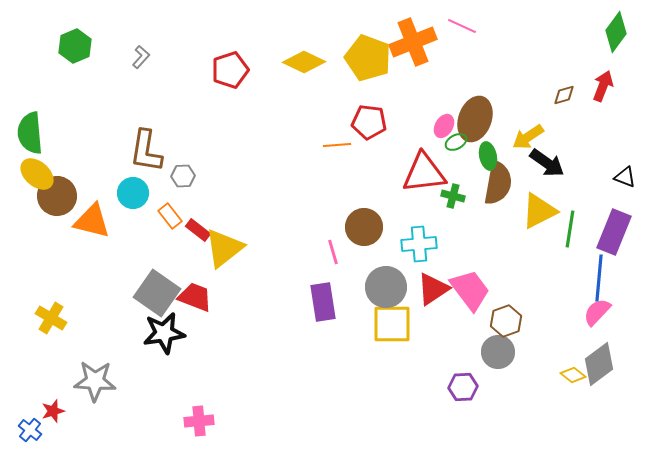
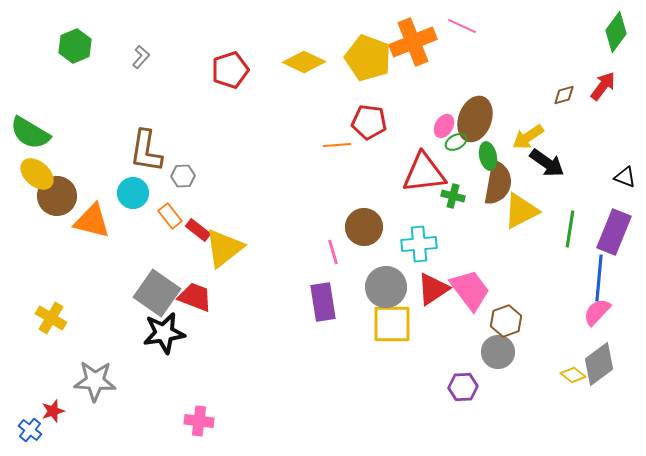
red arrow at (603, 86): rotated 16 degrees clockwise
green semicircle at (30, 133): rotated 54 degrees counterclockwise
yellow triangle at (539, 211): moved 18 px left
pink cross at (199, 421): rotated 12 degrees clockwise
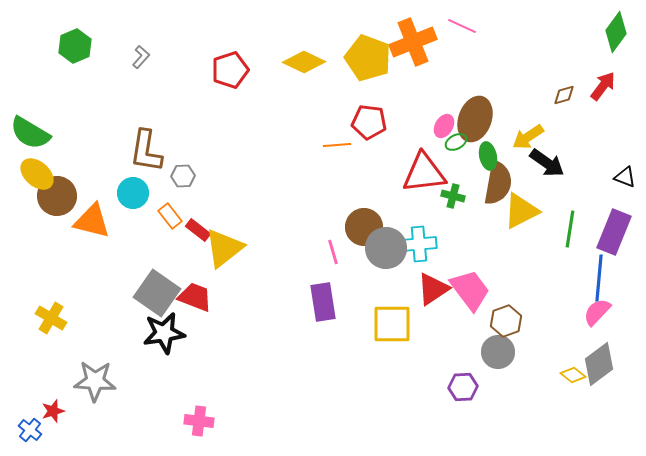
gray circle at (386, 287): moved 39 px up
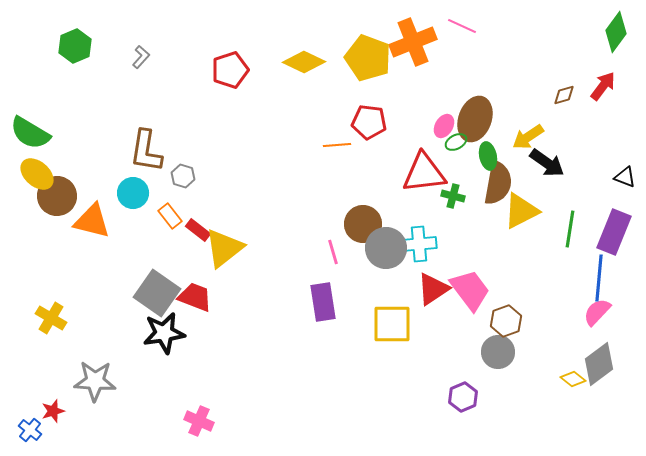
gray hexagon at (183, 176): rotated 20 degrees clockwise
brown circle at (364, 227): moved 1 px left, 3 px up
yellow diamond at (573, 375): moved 4 px down
purple hexagon at (463, 387): moved 10 px down; rotated 20 degrees counterclockwise
pink cross at (199, 421): rotated 16 degrees clockwise
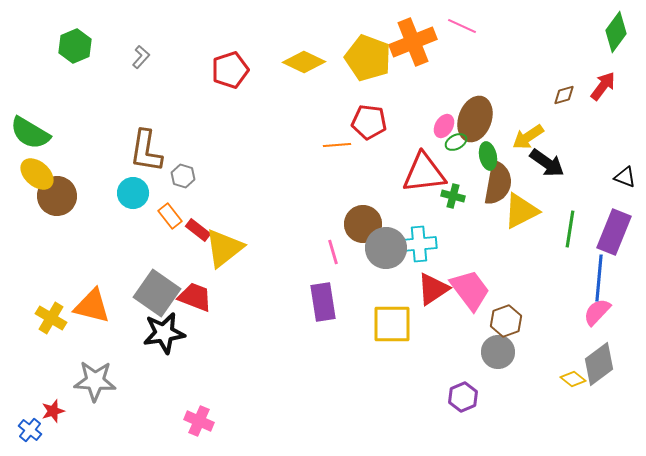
orange triangle at (92, 221): moved 85 px down
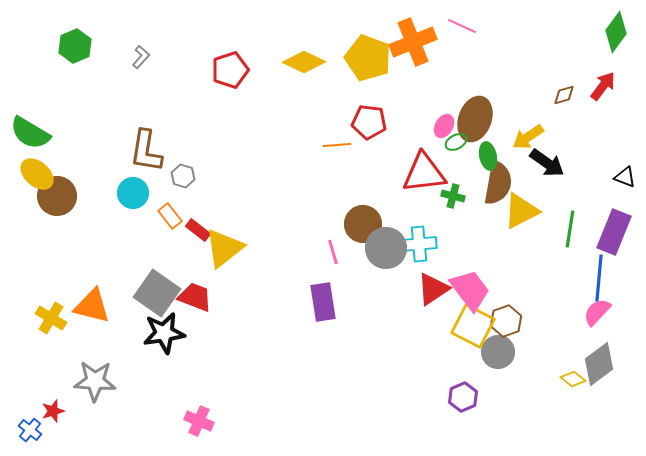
yellow square at (392, 324): moved 81 px right, 2 px down; rotated 27 degrees clockwise
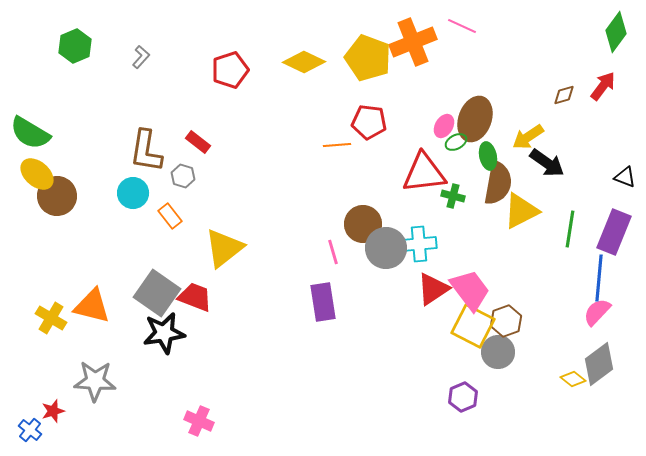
red rectangle at (198, 230): moved 88 px up
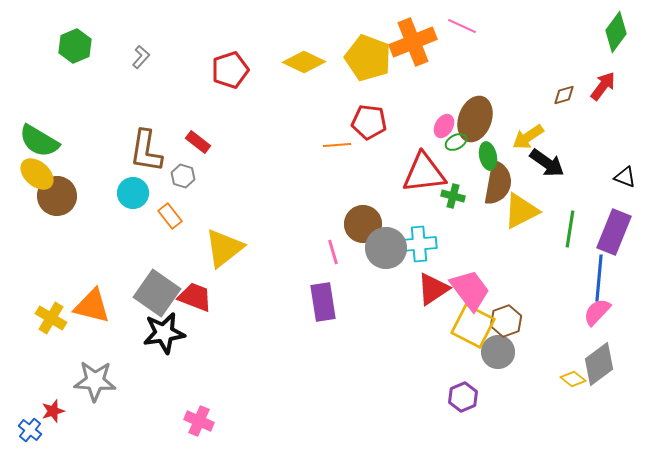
green semicircle at (30, 133): moved 9 px right, 8 px down
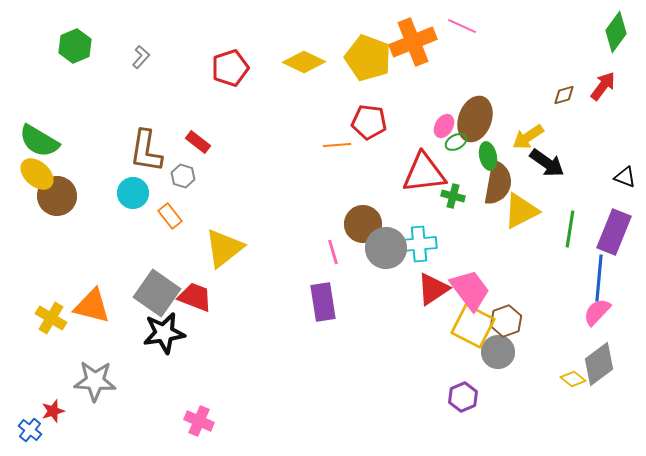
red pentagon at (230, 70): moved 2 px up
